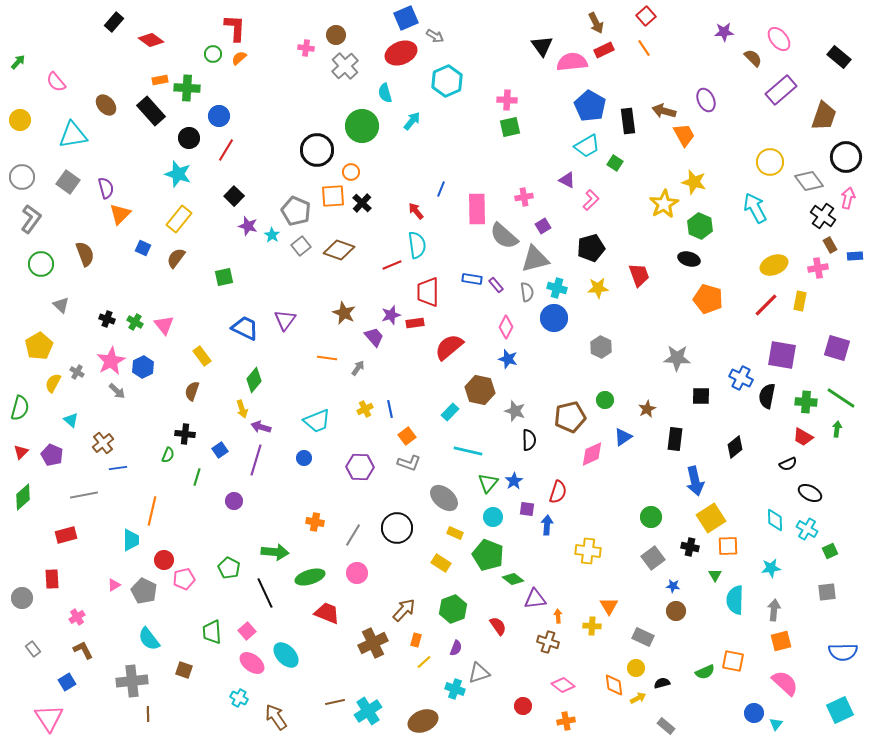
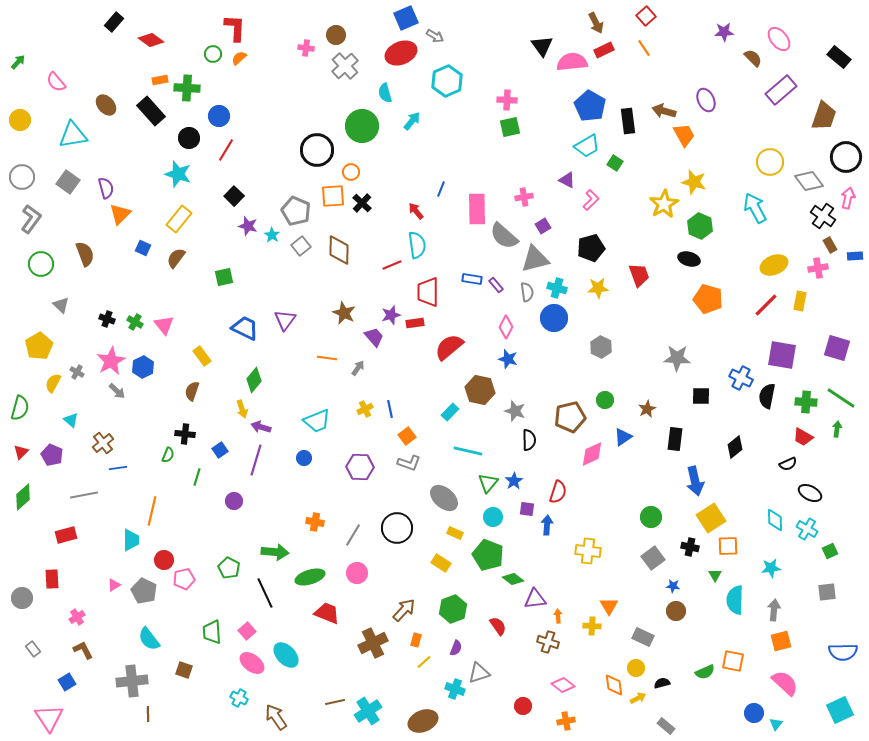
brown diamond at (339, 250): rotated 72 degrees clockwise
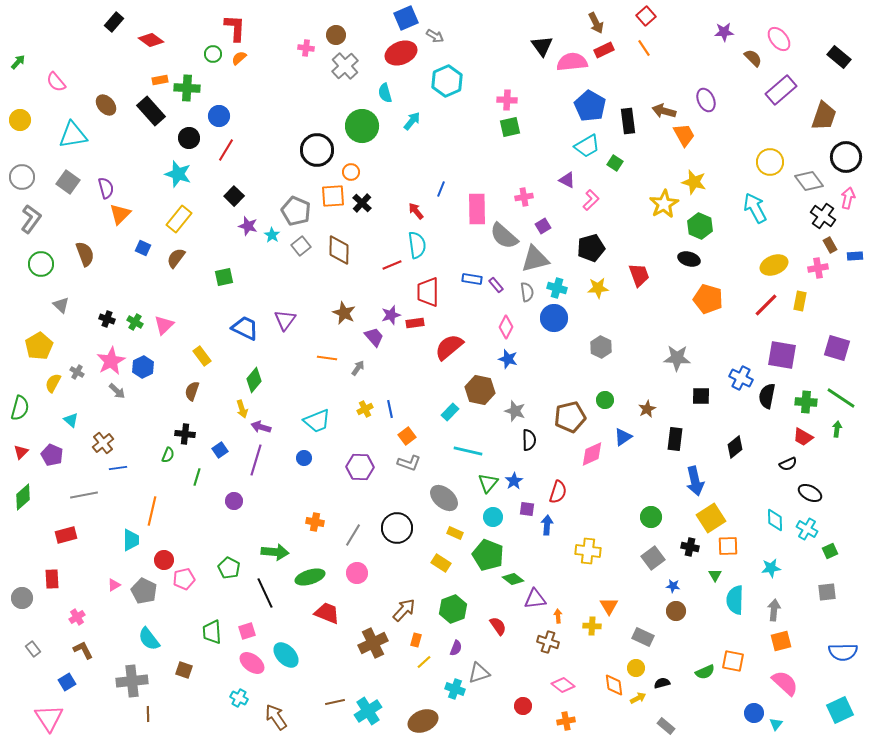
pink triangle at (164, 325): rotated 25 degrees clockwise
pink square at (247, 631): rotated 24 degrees clockwise
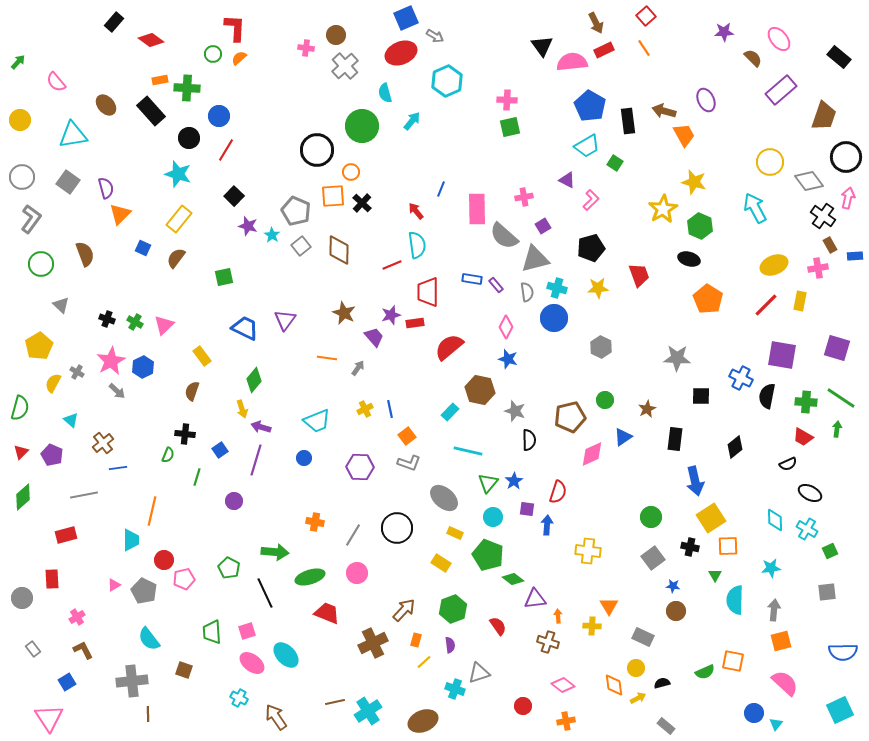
yellow star at (664, 204): moved 1 px left, 5 px down
orange pentagon at (708, 299): rotated 16 degrees clockwise
purple semicircle at (456, 648): moved 6 px left, 3 px up; rotated 28 degrees counterclockwise
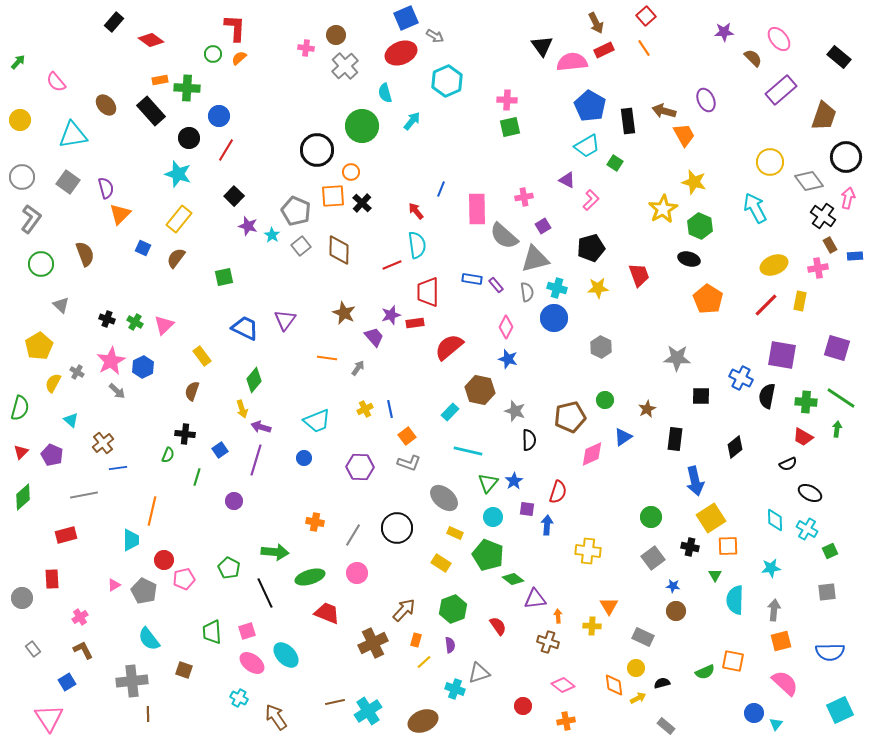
pink cross at (77, 617): moved 3 px right
blue semicircle at (843, 652): moved 13 px left
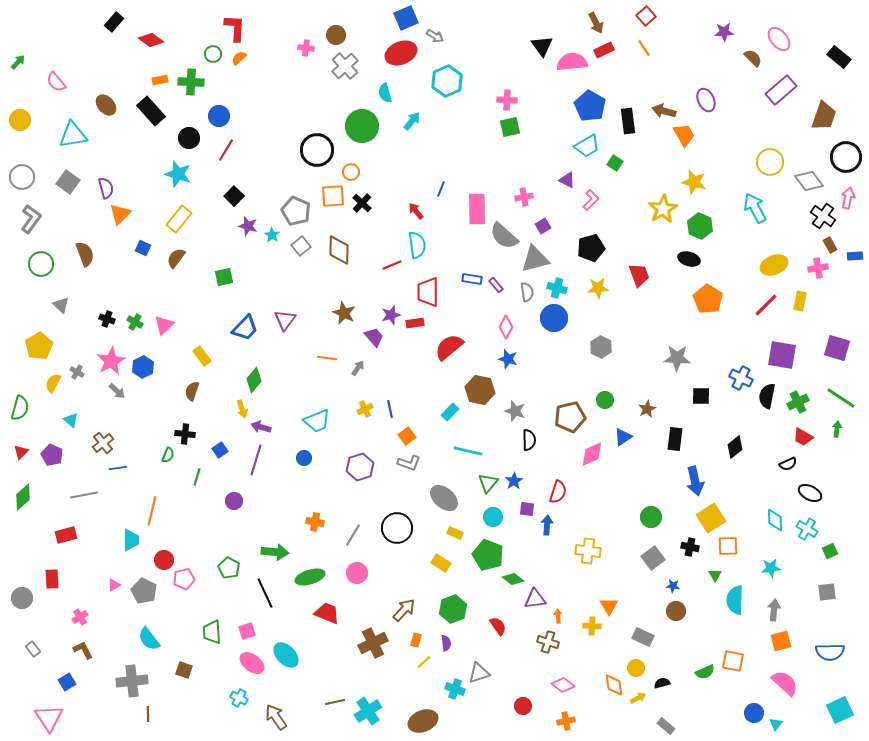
green cross at (187, 88): moved 4 px right, 6 px up
blue trapezoid at (245, 328): rotated 108 degrees clockwise
green cross at (806, 402): moved 8 px left; rotated 30 degrees counterclockwise
purple hexagon at (360, 467): rotated 20 degrees counterclockwise
purple semicircle at (450, 645): moved 4 px left, 2 px up
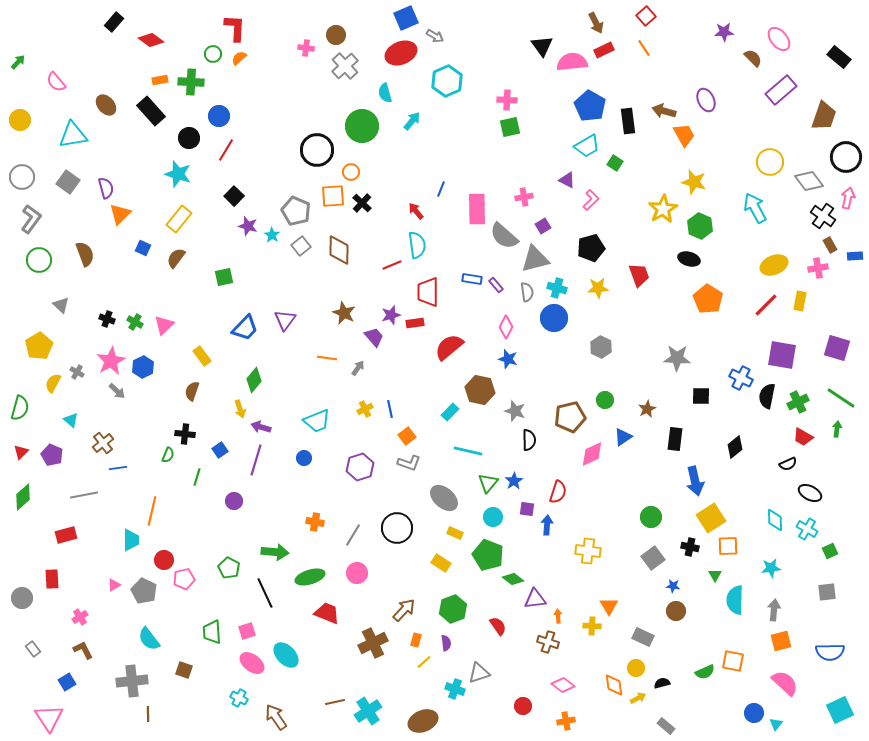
green circle at (41, 264): moved 2 px left, 4 px up
yellow arrow at (242, 409): moved 2 px left
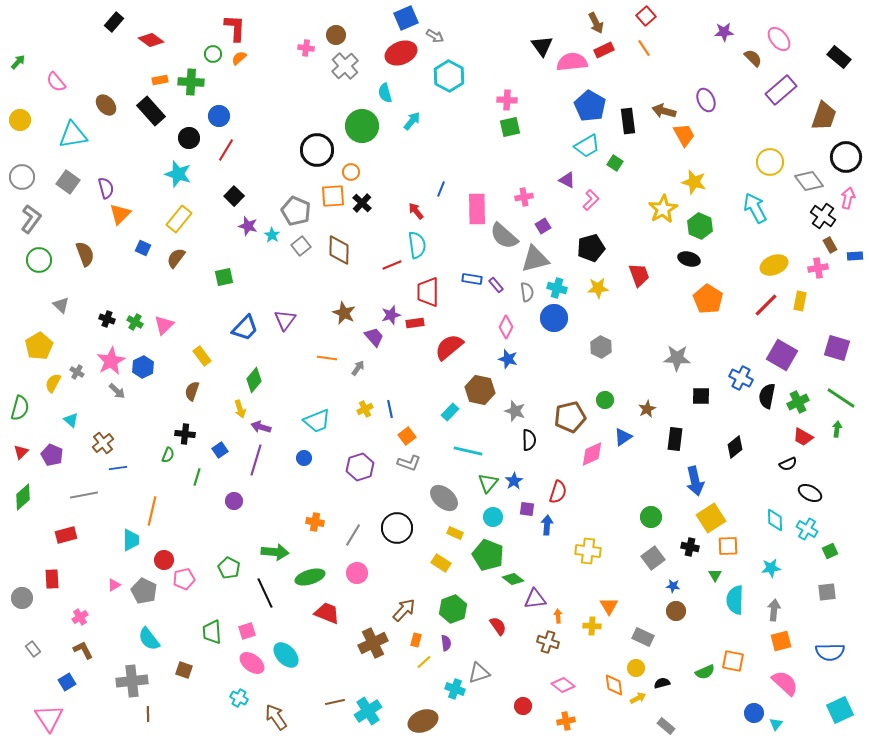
cyan hexagon at (447, 81): moved 2 px right, 5 px up; rotated 8 degrees counterclockwise
purple square at (782, 355): rotated 20 degrees clockwise
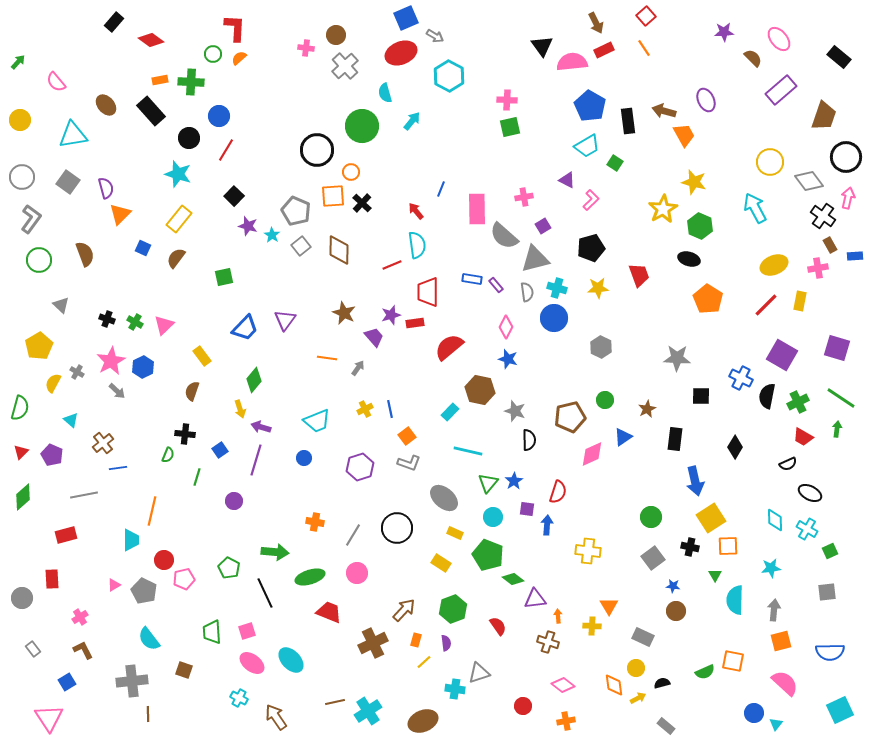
black diamond at (735, 447): rotated 20 degrees counterclockwise
red trapezoid at (327, 613): moved 2 px right, 1 px up
cyan ellipse at (286, 655): moved 5 px right, 5 px down
cyan cross at (455, 689): rotated 12 degrees counterclockwise
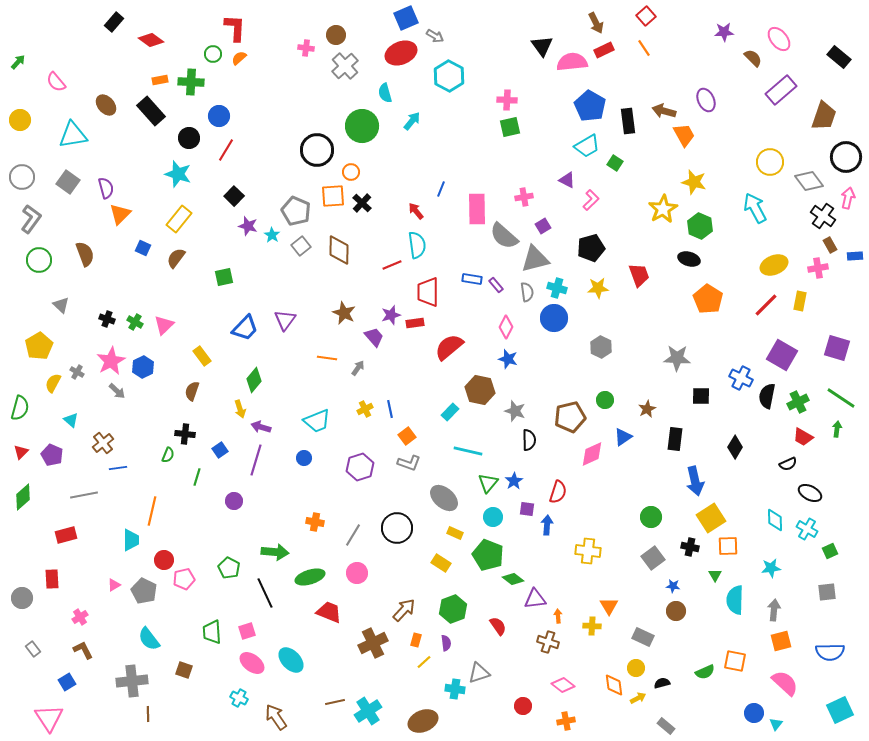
orange square at (733, 661): moved 2 px right
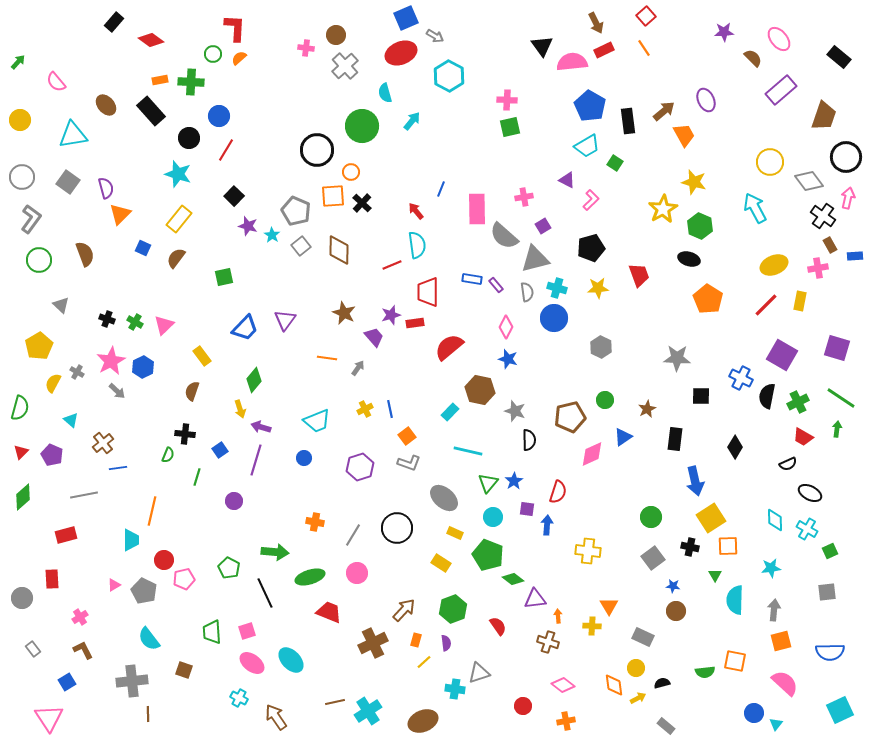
brown arrow at (664, 111): rotated 125 degrees clockwise
green semicircle at (705, 672): rotated 18 degrees clockwise
